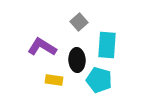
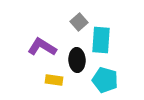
cyan rectangle: moved 6 px left, 5 px up
cyan pentagon: moved 6 px right
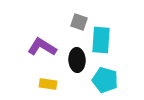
gray square: rotated 30 degrees counterclockwise
yellow rectangle: moved 6 px left, 4 px down
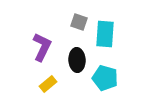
cyan rectangle: moved 4 px right, 6 px up
purple L-shape: rotated 84 degrees clockwise
cyan pentagon: moved 2 px up
yellow rectangle: rotated 48 degrees counterclockwise
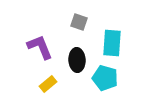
cyan rectangle: moved 7 px right, 9 px down
purple L-shape: moved 2 px left; rotated 48 degrees counterclockwise
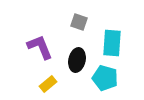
black ellipse: rotated 15 degrees clockwise
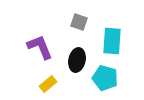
cyan rectangle: moved 2 px up
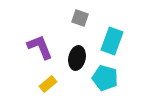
gray square: moved 1 px right, 4 px up
cyan rectangle: rotated 16 degrees clockwise
black ellipse: moved 2 px up
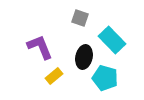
cyan rectangle: moved 1 px up; rotated 64 degrees counterclockwise
black ellipse: moved 7 px right, 1 px up
yellow rectangle: moved 6 px right, 8 px up
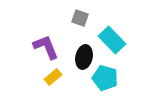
purple L-shape: moved 6 px right
yellow rectangle: moved 1 px left, 1 px down
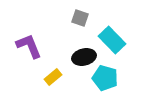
purple L-shape: moved 17 px left, 1 px up
black ellipse: rotated 65 degrees clockwise
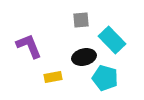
gray square: moved 1 px right, 2 px down; rotated 24 degrees counterclockwise
yellow rectangle: rotated 30 degrees clockwise
